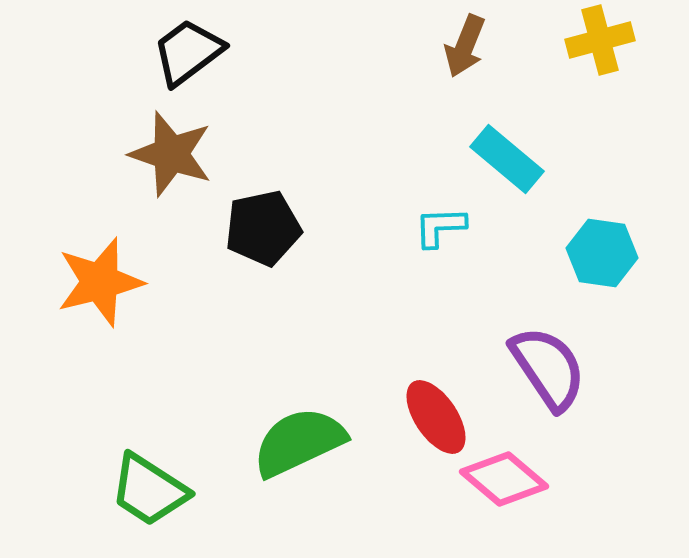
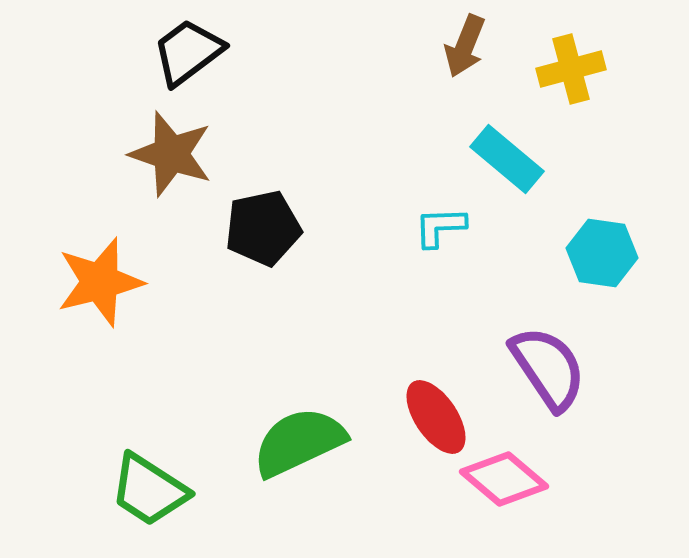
yellow cross: moved 29 px left, 29 px down
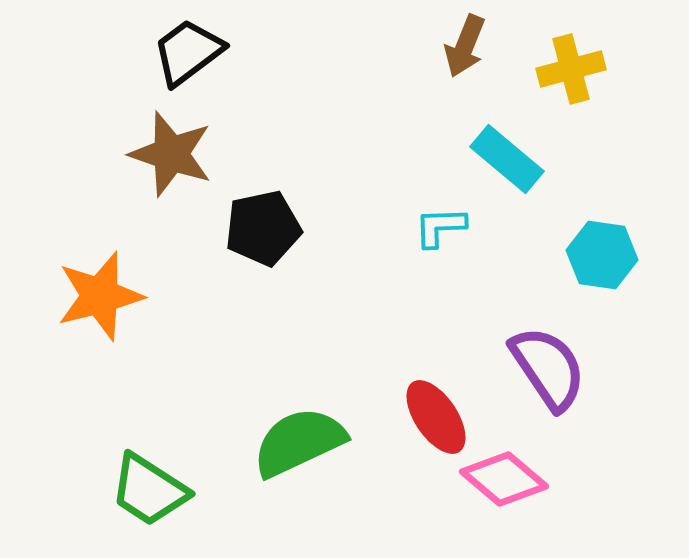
cyan hexagon: moved 2 px down
orange star: moved 14 px down
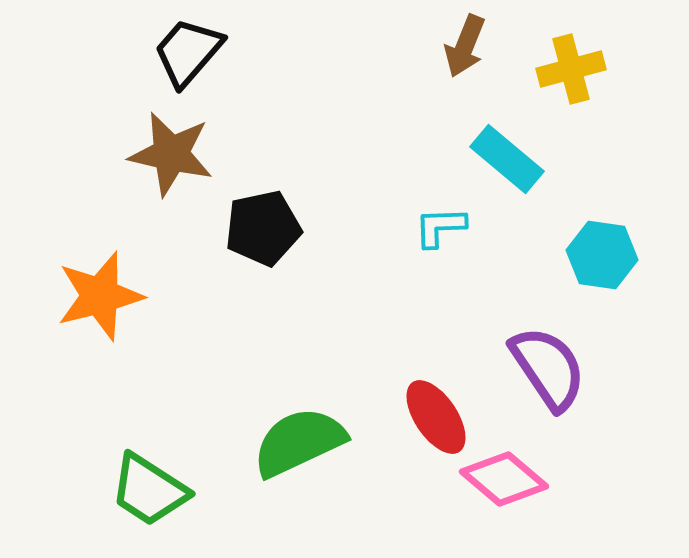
black trapezoid: rotated 12 degrees counterclockwise
brown star: rotated 6 degrees counterclockwise
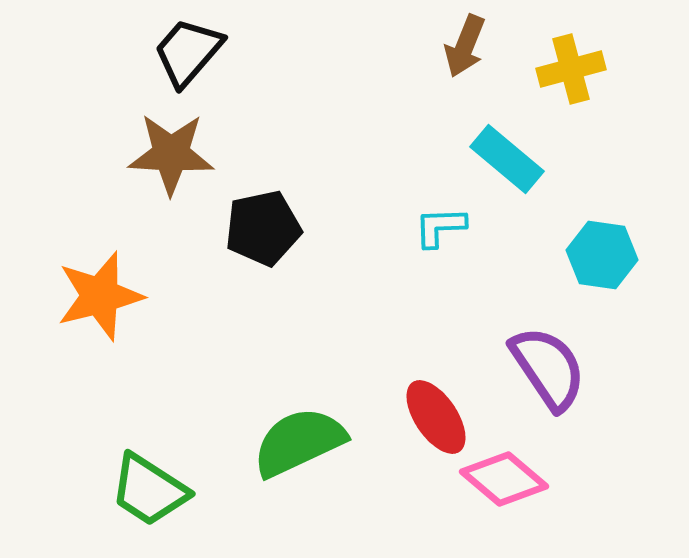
brown star: rotated 10 degrees counterclockwise
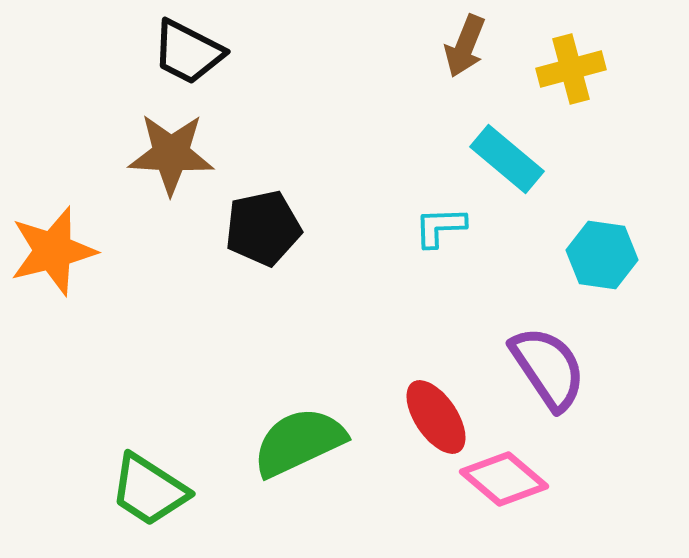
black trapezoid: rotated 104 degrees counterclockwise
orange star: moved 47 px left, 45 px up
